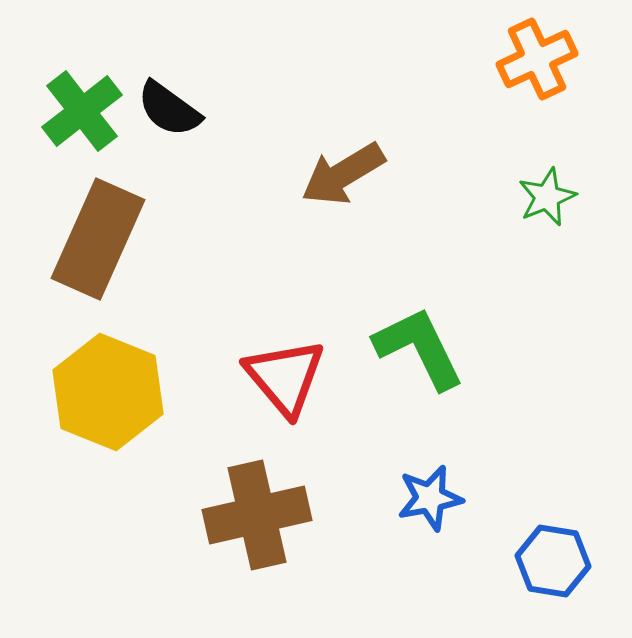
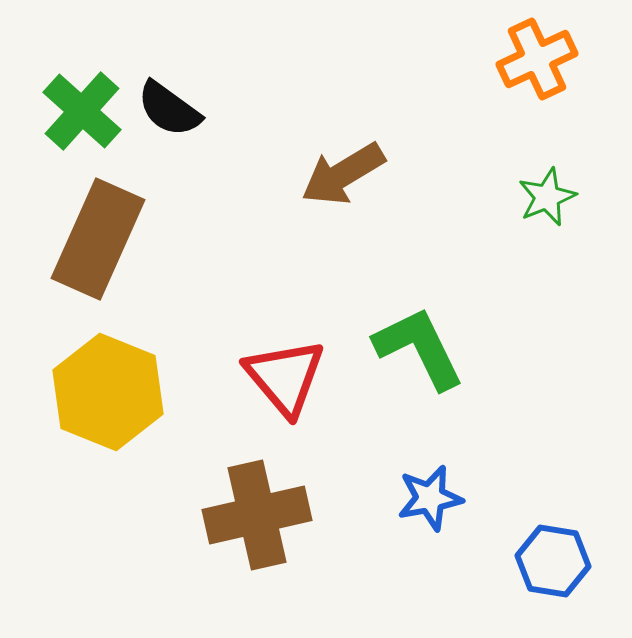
green cross: rotated 10 degrees counterclockwise
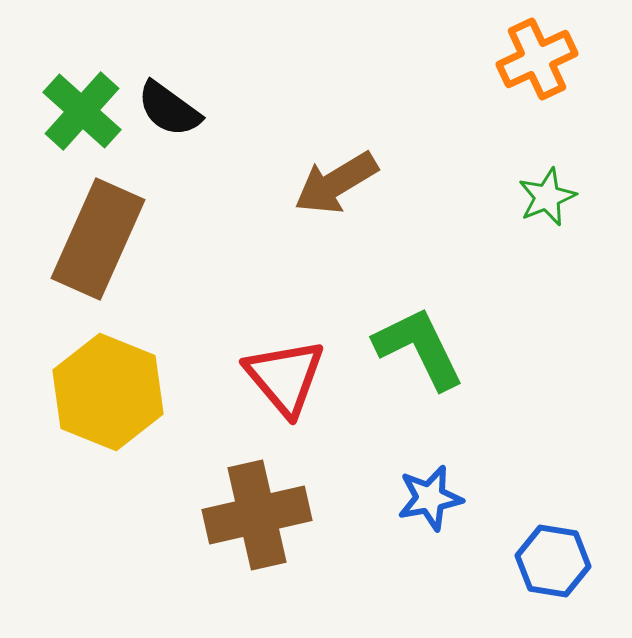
brown arrow: moved 7 px left, 9 px down
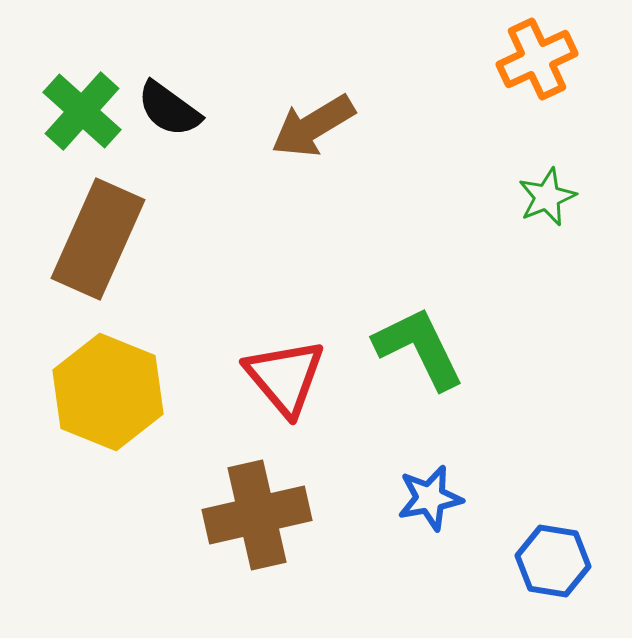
brown arrow: moved 23 px left, 57 px up
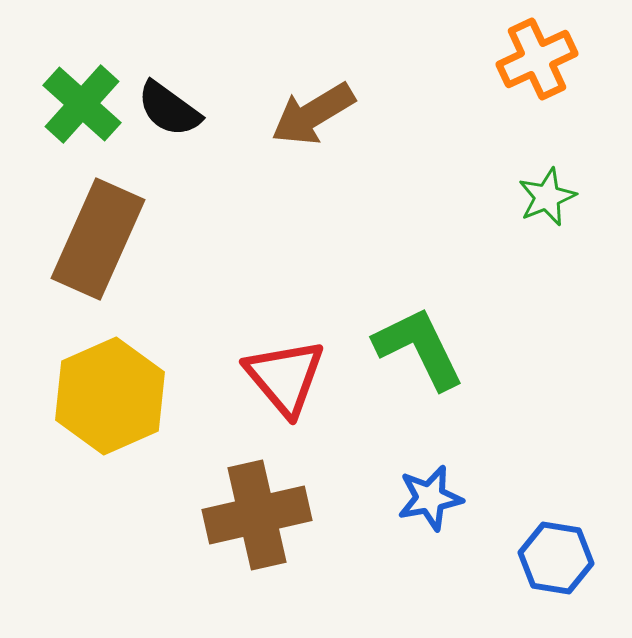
green cross: moved 7 px up
brown arrow: moved 12 px up
yellow hexagon: moved 2 px right, 4 px down; rotated 14 degrees clockwise
blue hexagon: moved 3 px right, 3 px up
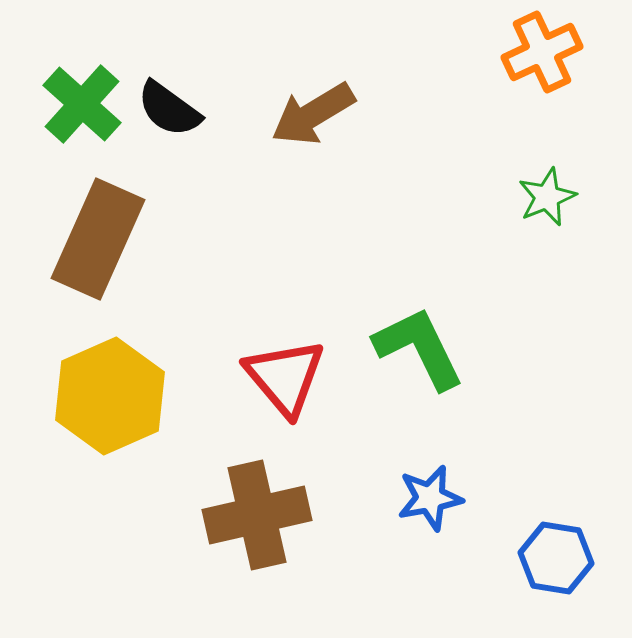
orange cross: moved 5 px right, 7 px up
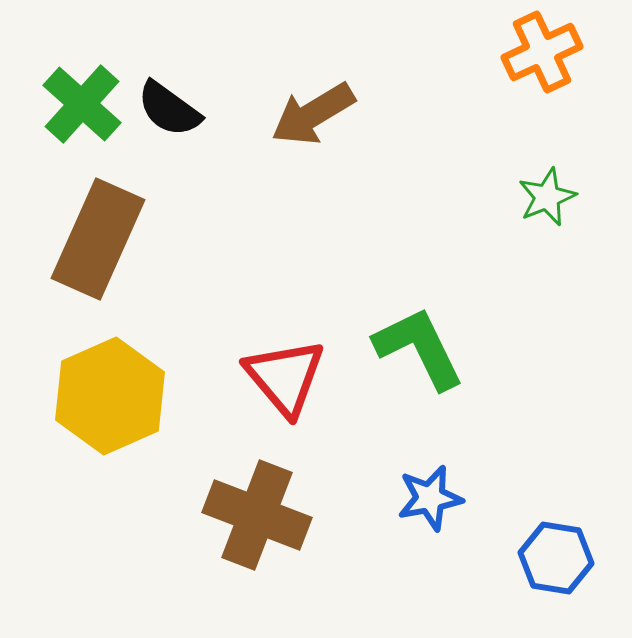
brown cross: rotated 34 degrees clockwise
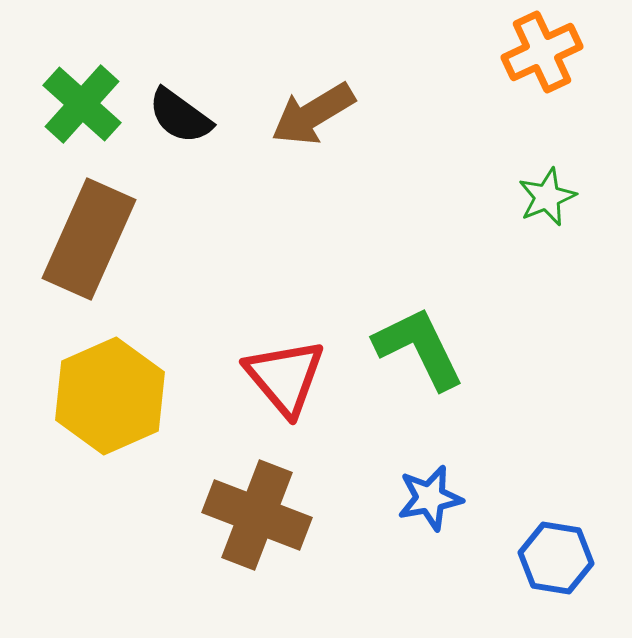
black semicircle: moved 11 px right, 7 px down
brown rectangle: moved 9 px left
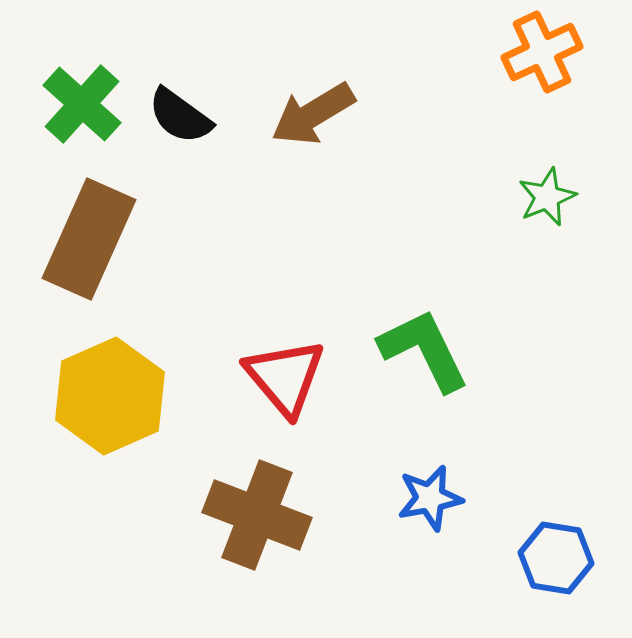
green L-shape: moved 5 px right, 2 px down
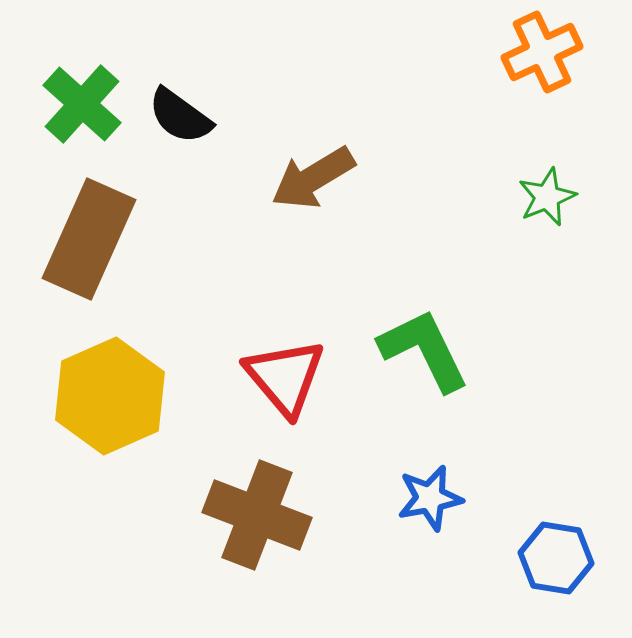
brown arrow: moved 64 px down
